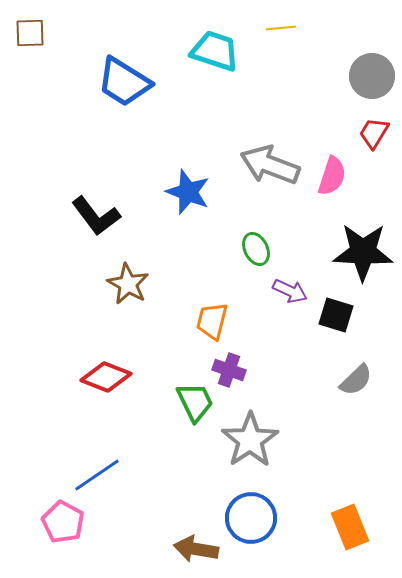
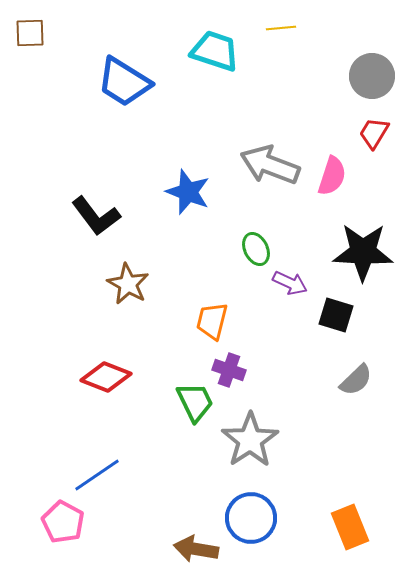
purple arrow: moved 8 px up
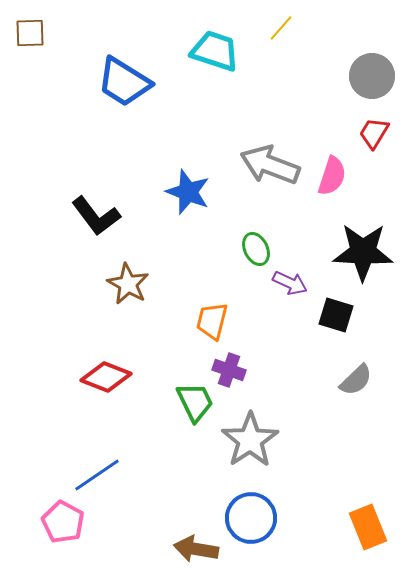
yellow line: rotated 44 degrees counterclockwise
orange rectangle: moved 18 px right
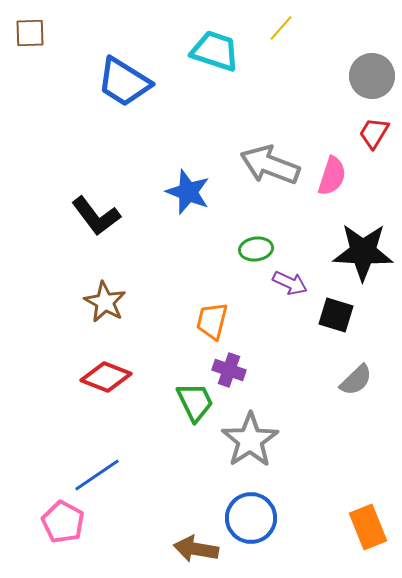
green ellipse: rotated 72 degrees counterclockwise
brown star: moved 23 px left, 18 px down
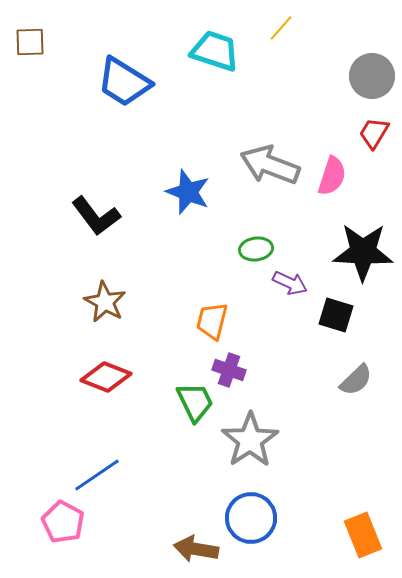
brown square: moved 9 px down
orange rectangle: moved 5 px left, 8 px down
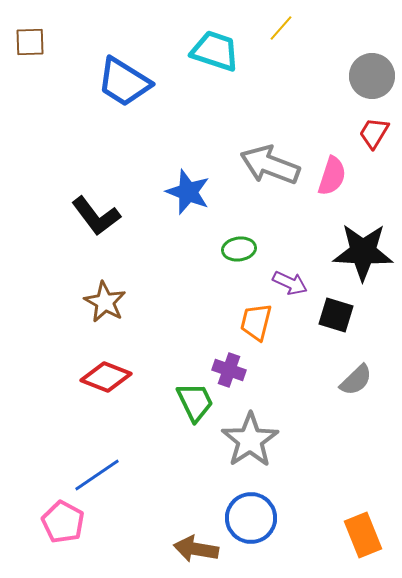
green ellipse: moved 17 px left
orange trapezoid: moved 44 px right, 1 px down
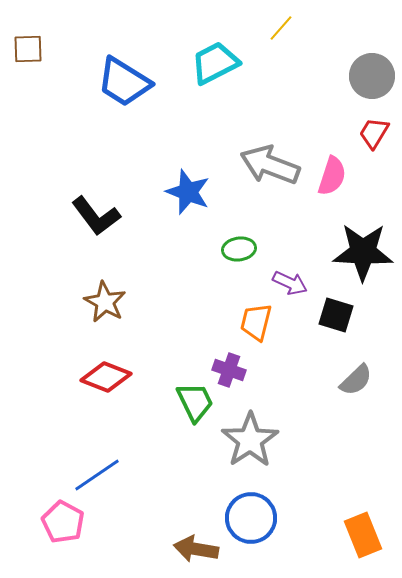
brown square: moved 2 px left, 7 px down
cyan trapezoid: moved 12 px down; rotated 45 degrees counterclockwise
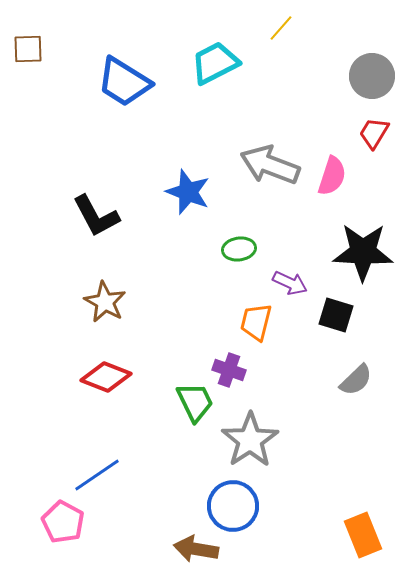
black L-shape: rotated 9 degrees clockwise
blue circle: moved 18 px left, 12 px up
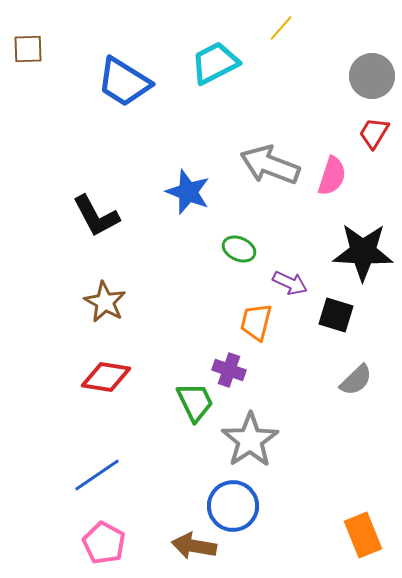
green ellipse: rotated 32 degrees clockwise
red diamond: rotated 12 degrees counterclockwise
pink pentagon: moved 41 px right, 21 px down
brown arrow: moved 2 px left, 3 px up
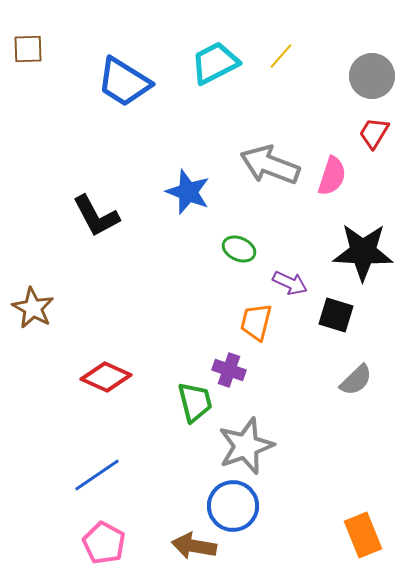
yellow line: moved 28 px down
brown star: moved 72 px left, 6 px down
red diamond: rotated 15 degrees clockwise
green trapezoid: rotated 12 degrees clockwise
gray star: moved 4 px left, 6 px down; rotated 14 degrees clockwise
